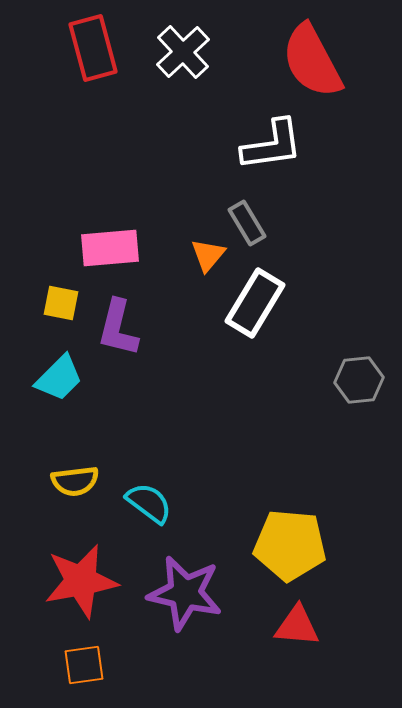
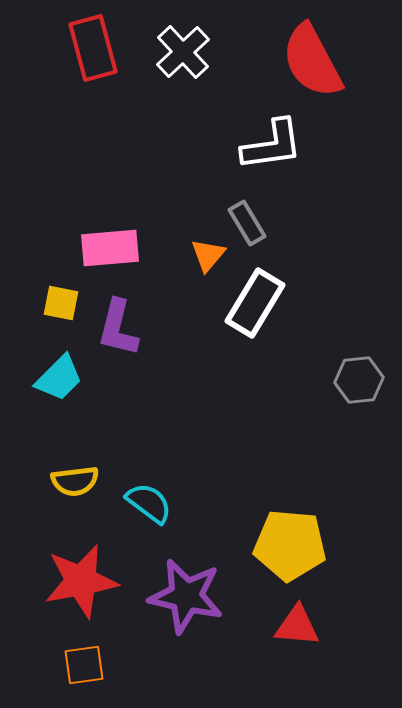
purple star: moved 1 px right, 3 px down
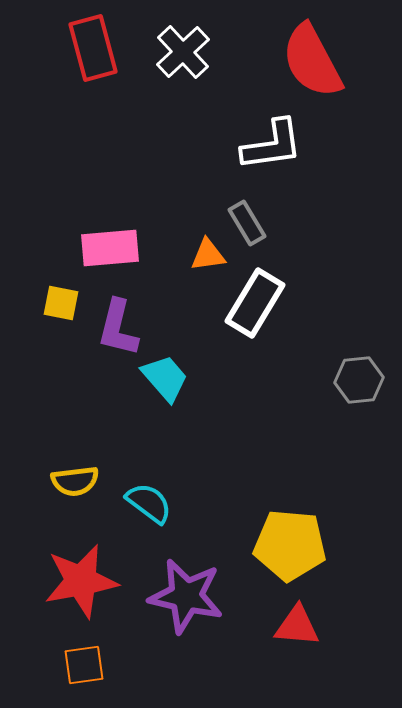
orange triangle: rotated 42 degrees clockwise
cyan trapezoid: moved 106 px right; rotated 86 degrees counterclockwise
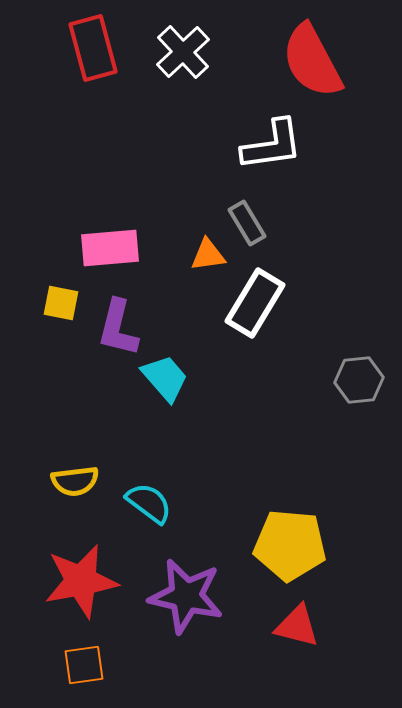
red triangle: rotated 9 degrees clockwise
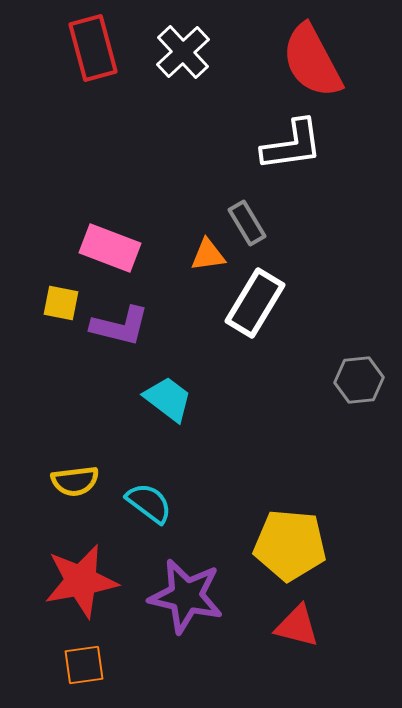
white L-shape: moved 20 px right
pink rectangle: rotated 26 degrees clockwise
purple L-shape: moved 2 px right, 2 px up; rotated 90 degrees counterclockwise
cyan trapezoid: moved 3 px right, 21 px down; rotated 12 degrees counterclockwise
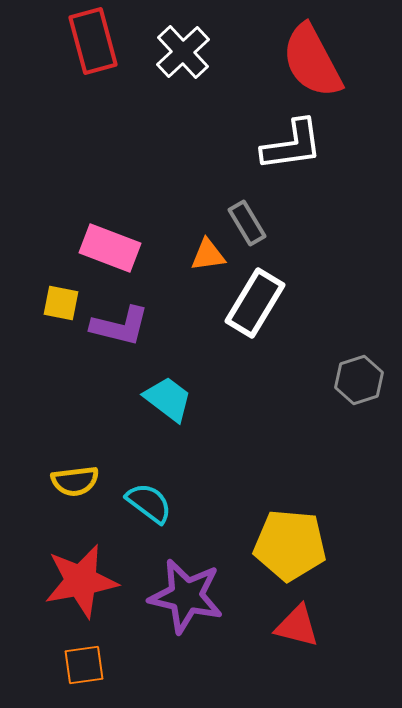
red rectangle: moved 7 px up
gray hexagon: rotated 12 degrees counterclockwise
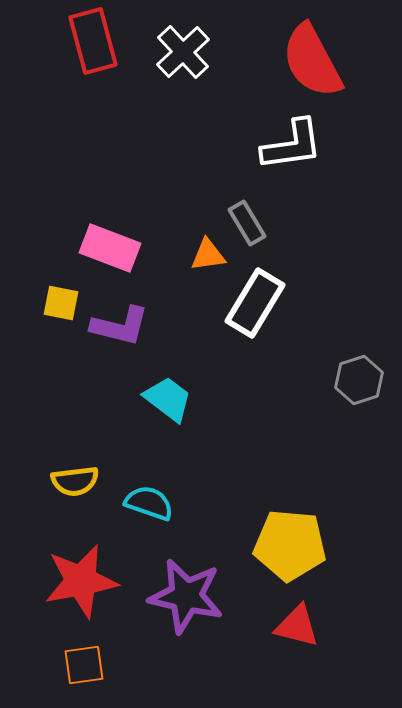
cyan semicircle: rotated 18 degrees counterclockwise
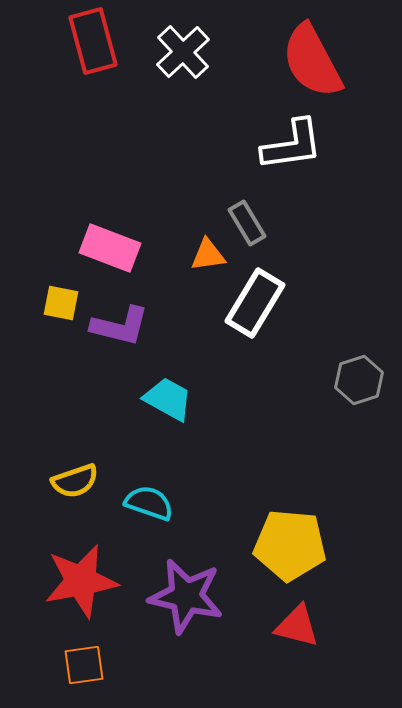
cyan trapezoid: rotated 8 degrees counterclockwise
yellow semicircle: rotated 12 degrees counterclockwise
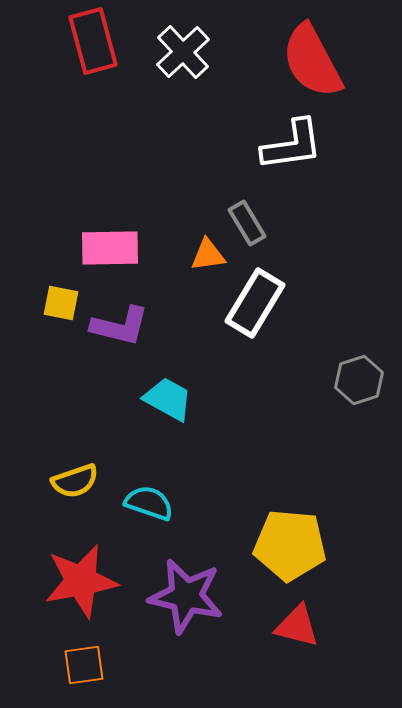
pink rectangle: rotated 22 degrees counterclockwise
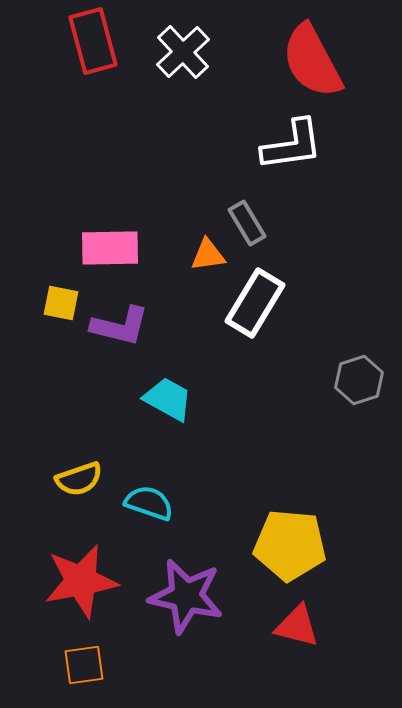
yellow semicircle: moved 4 px right, 2 px up
